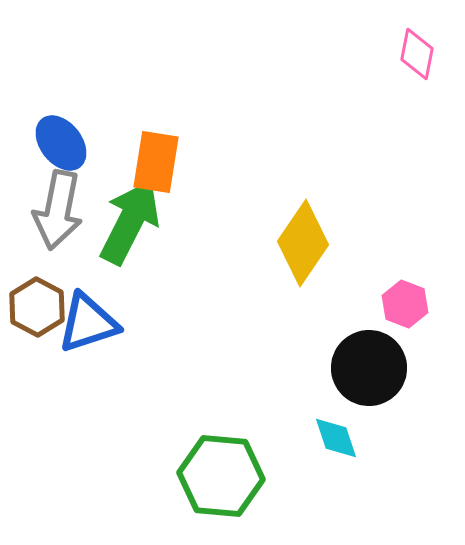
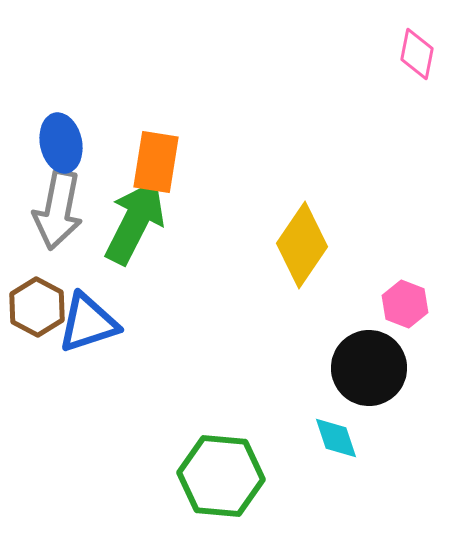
blue ellipse: rotated 26 degrees clockwise
green arrow: moved 5 px right
yellow diamond: moved 1 px left, 2 px down
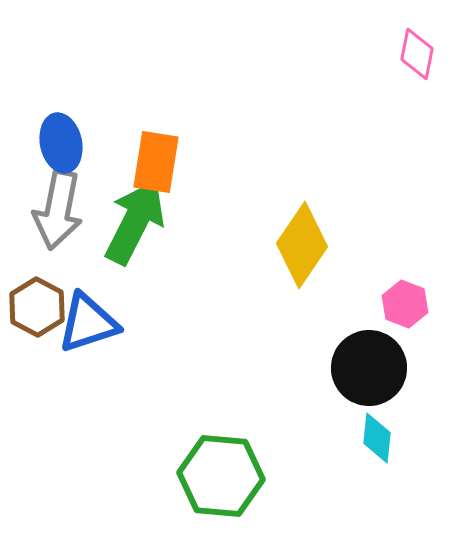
cyan diamond: moved 41 px right; rotated 24 degrees clockwise
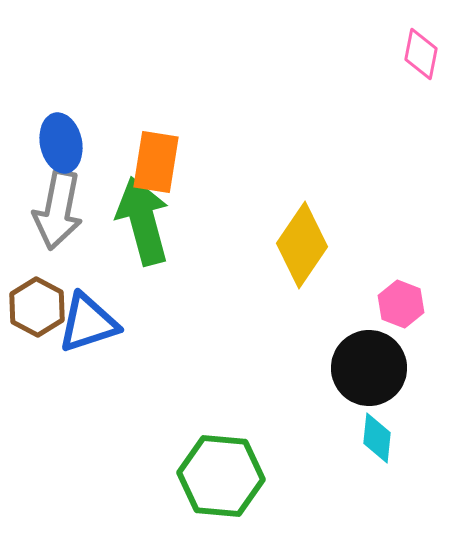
pink diamond: moved 4 px right
green arrow: moved 8 px right, 1 px up; rotated 42 degrees counterclockwise
pink hexagon: moved 4 px left
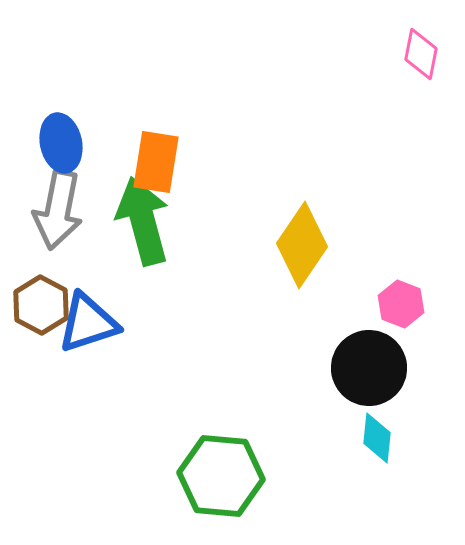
brown hexagon: moved 4 px right, 2 px up
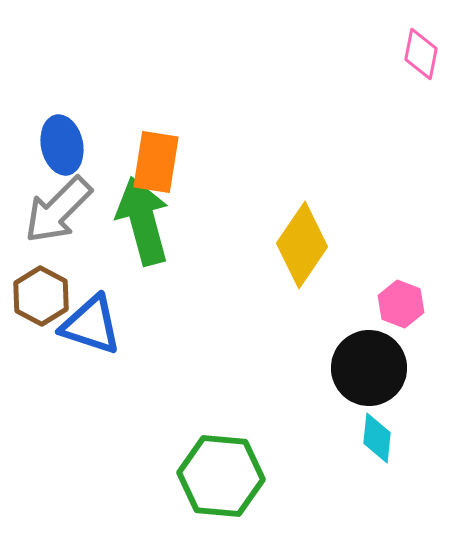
blue ellipse: moved 1 px right, 2 px down
gray arrow: rotated 34 degrees clockwise
brown hexagon: moved 9 px up
blue triangle: moved 3 px right, 2 px down; rotated 36 degrees clockwise
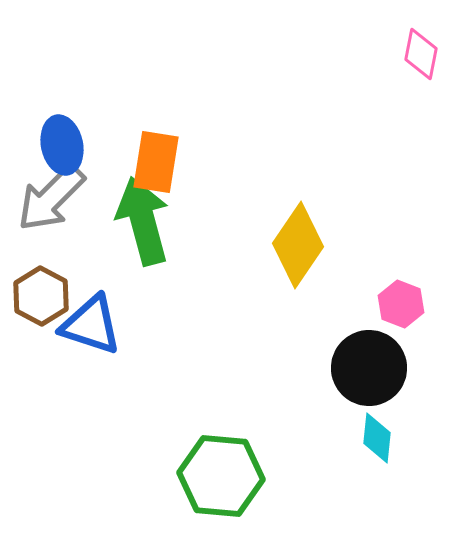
gray arrow: moved 7 px left, 12 px up
yellow diamond: moved 4 px left
